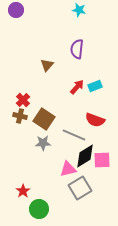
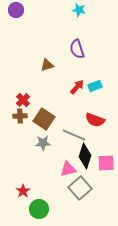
purple semicircle: rotated 24 degrees counterclockwise
brown triangle: rotated 32 degrees clockwise
brown cross: rotated 16 degrees counterclockwise
black diamond: rotated 40 degrees counterclockwise
pink square: moved 4 px right, 3 px down
gray square: rotated 10 degrees counterclockwise
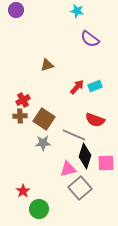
cyan star: moved 2 px left, 1 px down
purple semicircle: moved 13 px right, 10 px up; rotated 36 degrees counterclockwise
red cross: rotated 16 degrees clockwise
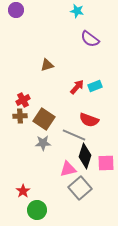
red semicircle: moved 6 px left
green circle: moved 2 px left, 1 px down
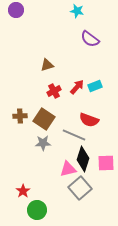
red cross: moved 31 px right, 9 px up
black diamond: moved 2 px left, 3 px down
